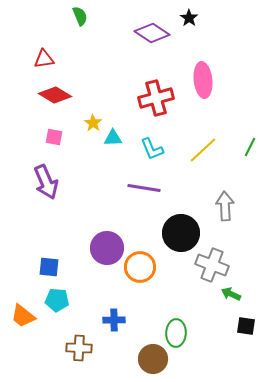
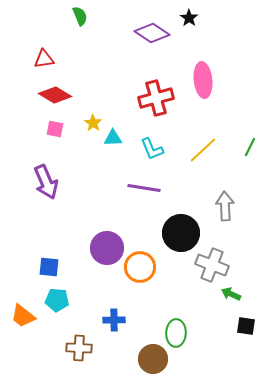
pink square: moved 1 px right, 8 px up
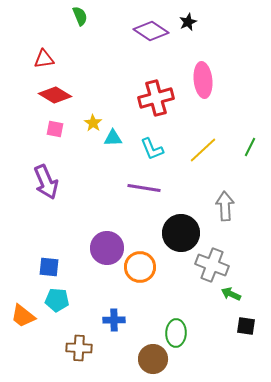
black star: moved 1 px left, 4 px down; rotated 12 degrees clockwise
purple diamond: moved 1 px left, 2 px up
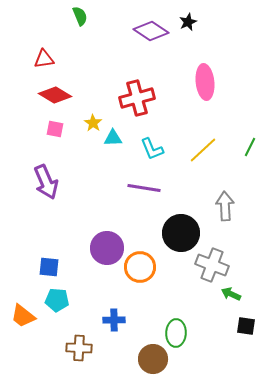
pink ellipse: moved 2 px right, 2 px down
red cross: moved 19 px left
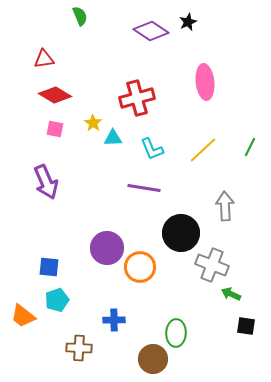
cyan pentagon: rotated 25 degrees counterclockwise
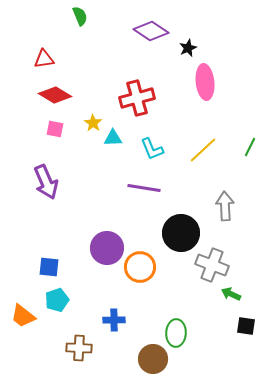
black star: moved 26 px down
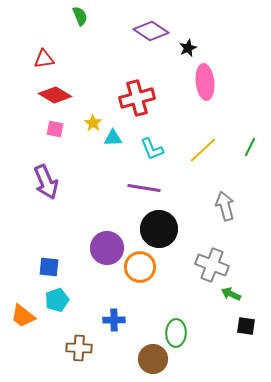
gray arrow: rotated 12 degrees counterclockwise
black circle: moved 22 px left, 4 px up
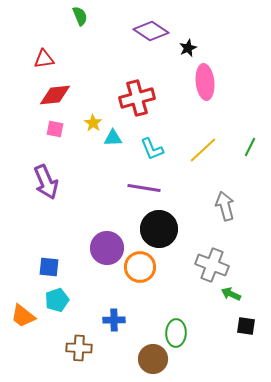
red diamond: rotated 36 degrees counterclockwise
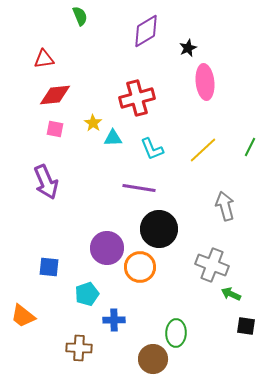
purple diamond: moved 5 px left; rotated 64 degrees counterclockwise
purple line: moved 5 px left
cyan pentagon: moved 30 px right, 6 px up
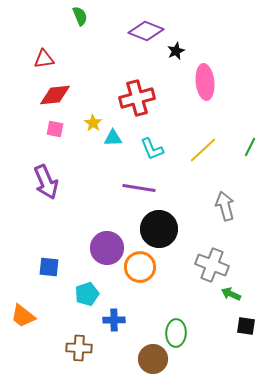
purple diamond: rotated 52 degrees clockwise
black star: moved 12 px left, 3 px down
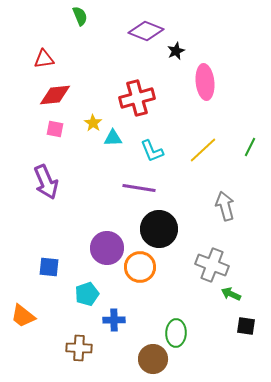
cyan L-shape: moved 2 px down
